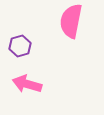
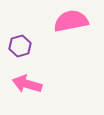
pink semicircle: rotated 68 degrees clockwise
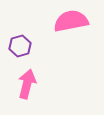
pink arrow: rotated 88 degrees clockwise
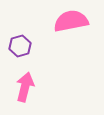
pink arrow: moved 2 px left, 3 px down
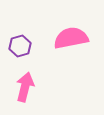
pink semicircle: moved 17 px down
